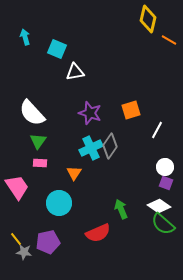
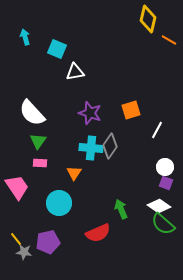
cyan cross: rotated 30 degrees clockwise
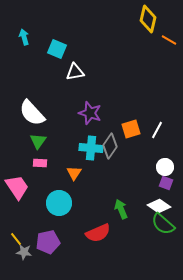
cyan arrow: moved 1 px left
orange square: moved 19 px down
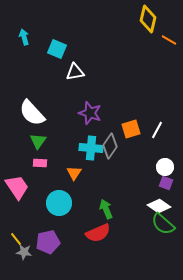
green arrow: moved 15 px left
